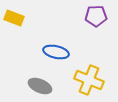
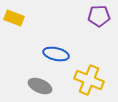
purple pentagon: moved 3 px right
blue ellipse: moved 2 px down
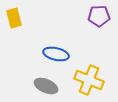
yellow rectangle: rotated 54 degrees clockwise
gray ellipse: moved 6 px right
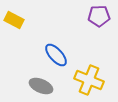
yellow rectangle: moved 2 px down; rotated 48 degrees counterclockwise
blue ellipse: moved 1 px down; rotated 35 degrees clockwise
gray ellipse: moved 5 px left
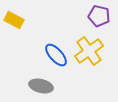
purple pentagon: rotated 15 degrees clockwise
yellow cross: moved 29 px up; rotated 32 degrees clockwise
gray ellipse: rotated 10 degrees counterclockwise
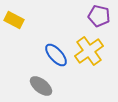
gray ellipse: rotated 25 degrees clockwise
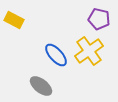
purple pentagon: moved 3 px down
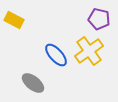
gray ellipse: moved 8 px left, 3 px up
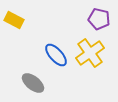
yellow cross: moved 1 px right, 2 px down
